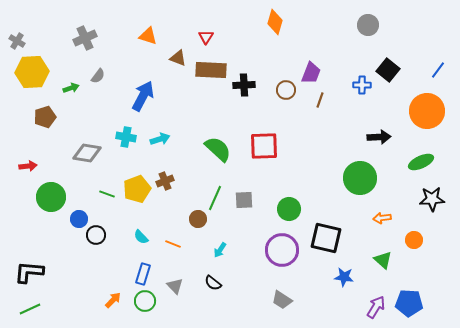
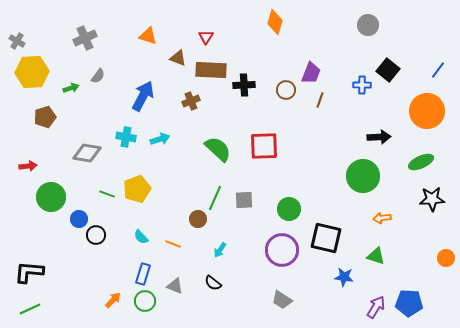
green circle at (360, 178): moved 3 px right, 2 px up
brown cross at (165, 181): moved 26 px right, 80 px up
orange circle at (414, 240): moved 32 px right, 18 px down
green triangle at (383, 260): moved 7 px left, 4 px up; rotated 24 degrees counterclockwise
gray triangle at (175, 286): rotated 24 degrees counterclockwise
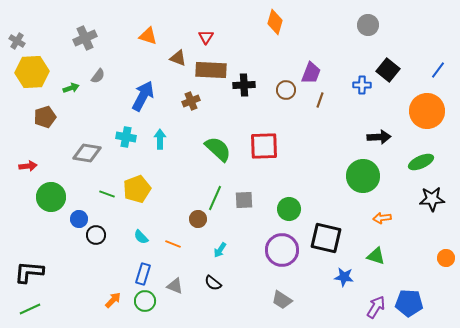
cyan arrow at (160, 139): rotated 72 degrees counterclockwise
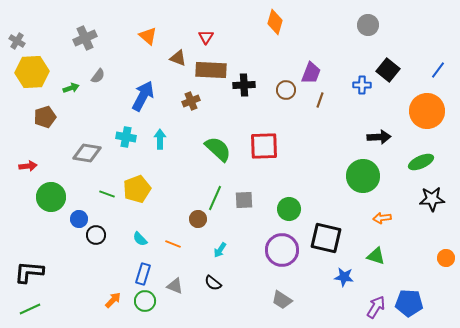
orange triangle at (148, 36): rotated 24 degrees clockwise
cyan semicircle at (141, 237): moved 1 px left, 2 px down
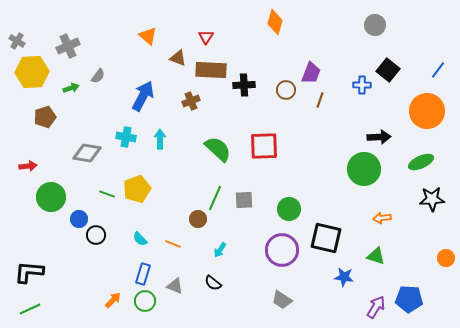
gray circle at (368, 25): moved 7 px right
gray cross at (85, 38): moved 17 px left, 8 px down
green circle at (363, 176): moved 1 px right, 7 px up
blue pentagon at (409, 303): moved 4 px up
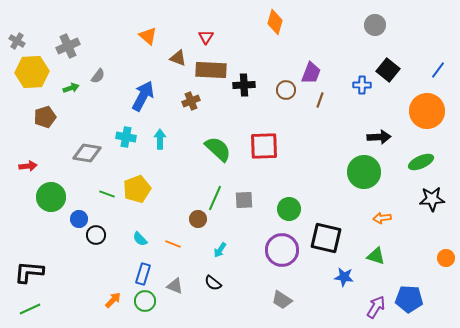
green circle at (364, 169): moved 3 px down
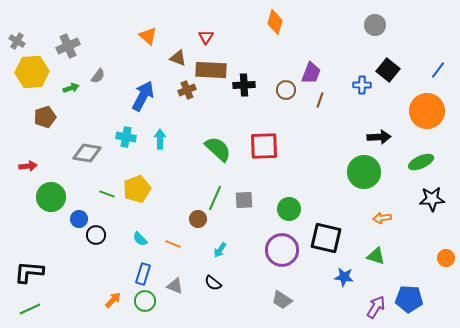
brown cross at (191, 101): moved 4 px left, 11 px up
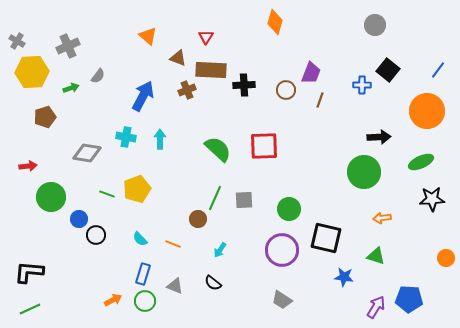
orange arrow at (113, 300): rotated 18 degrees clockwise
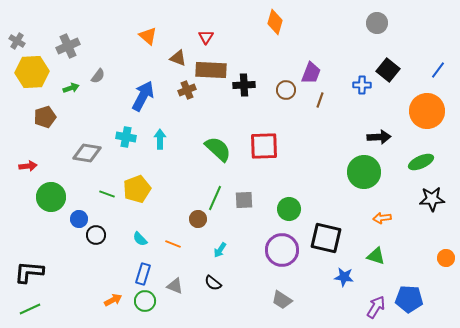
gray circle at (375, 25): moved 2 px right, 2 px up
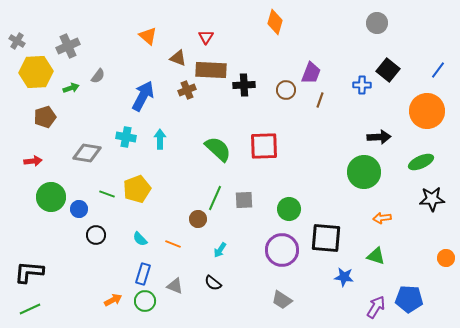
yellow hexagon at (32, 72): moved 4 px right
red arrow at (28, 166): moved 5 px right, 5 px up
blue circle at (79, 219): moved 10 px up
black square at (326, 238): rotated 8 degrees counterclockwise
